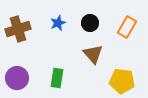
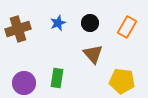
purple circle: moved 7 px right, 5 px down
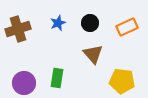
orange rectangle: rotated 35 degrees clockwise
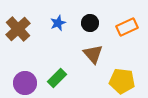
brown cross: rotated 25 degrees counterclockwise
green rectangle: rotated 36 degrees clockwise
purple circle: moved 1 px right
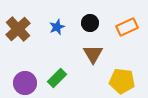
blue star: moved 1 px left, 4 px down
brown triangle: rotated 10 degrees clockwise
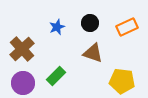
brown cross: moved 4 px right, 20 px down
brown triangle: moved 1 px up; rotated 40 degrees counterclockwise
green rectangle: moved 1 px left, 2 px up
purple circle: moved 2 px left
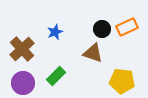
black circle: moved 12 px right, 6 px down
blue star: moved 2 px left, 5 px down
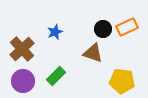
black circle: moved 1 px right
purple circle: moved 2 px up
